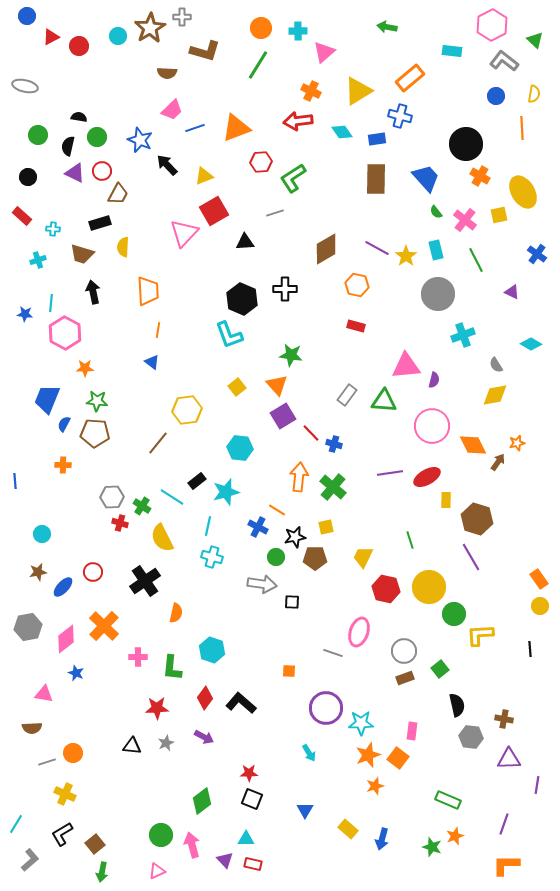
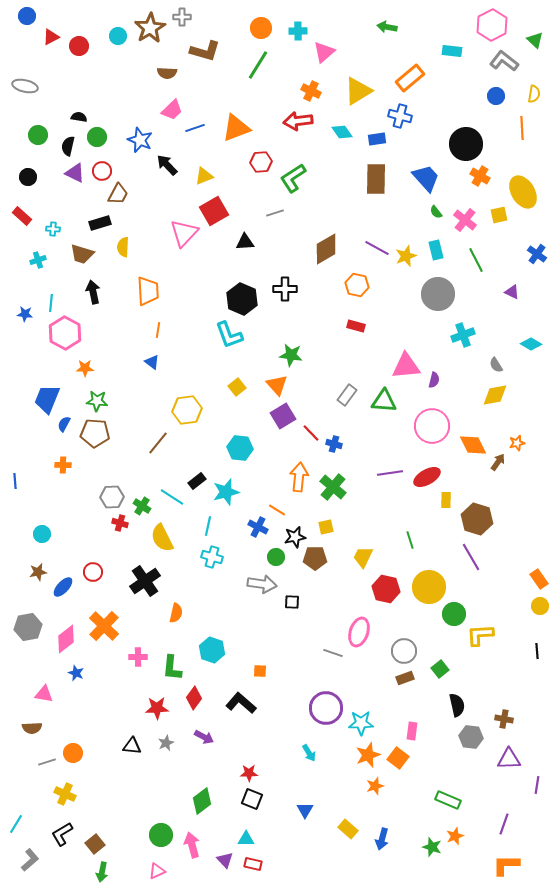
yellow star at (406, 256): rotated 15 degrees clockwise
black line at (530, 649): moved 7 px right, 2 px down
orange square at (289, 671): moved 29 px left
red diamond at (205, 698): moved 11 px left
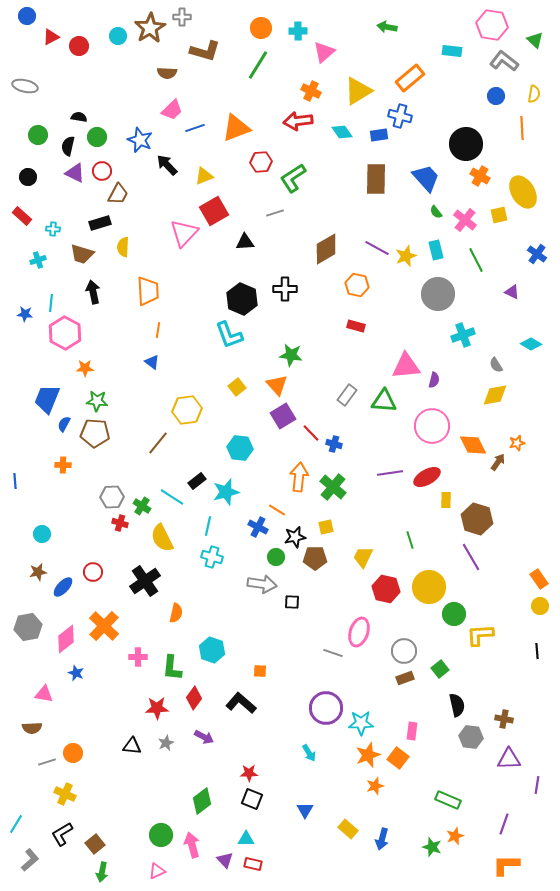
pink hexagon at (492, 25): rotated 24 degrees counterclockwise
blue rectangle at (377, 139): moved 2 px right, 4 px up
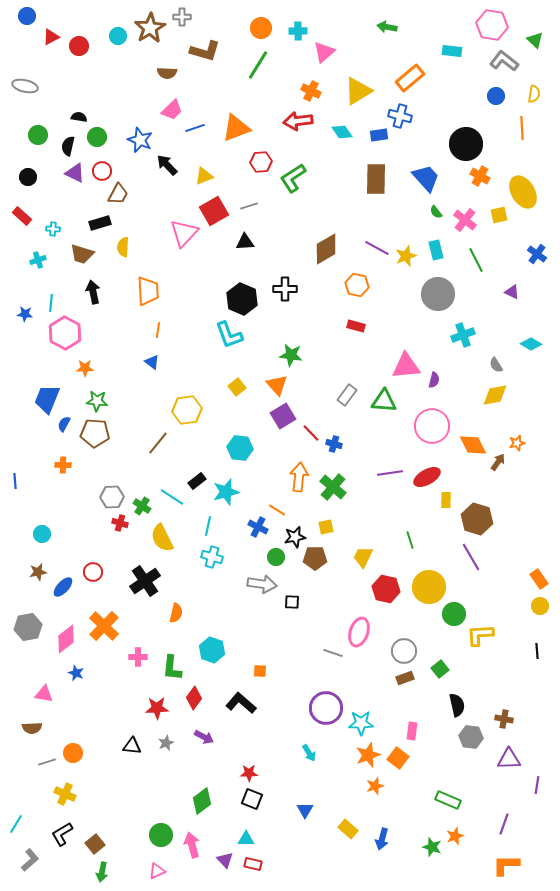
gray line at (275, 213): moved 26 px left, 7 px up
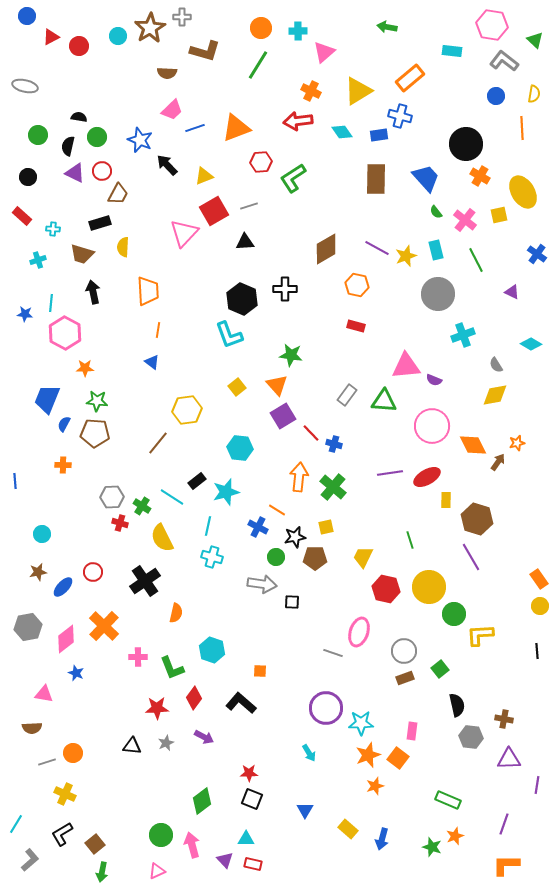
purple semicircle at (434, 380): rotated 98 degrees clockwise
green L-shape at (172, 668): rotated 28 degrees counterclockwise
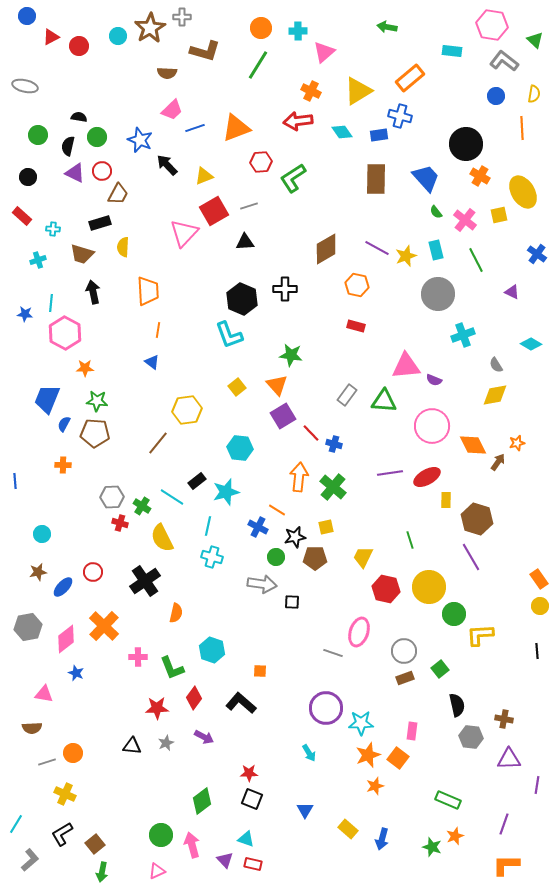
cyan triangle at (246, 839): rotated 18 degrees clockwise
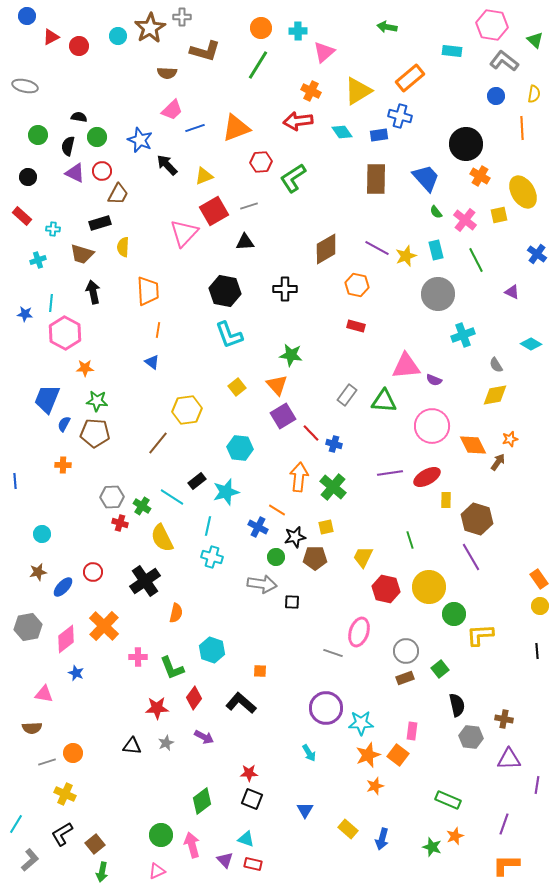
black hexagon at (242, 299): moved 17 px left, 8 px up; rotated 12 degrees counterclockwise
orange star at (517, 443): moved 7 px left, 4 px up
gray circle at (404, 651): moved 2 px right
orange square at (398, 758): moved 3 px up
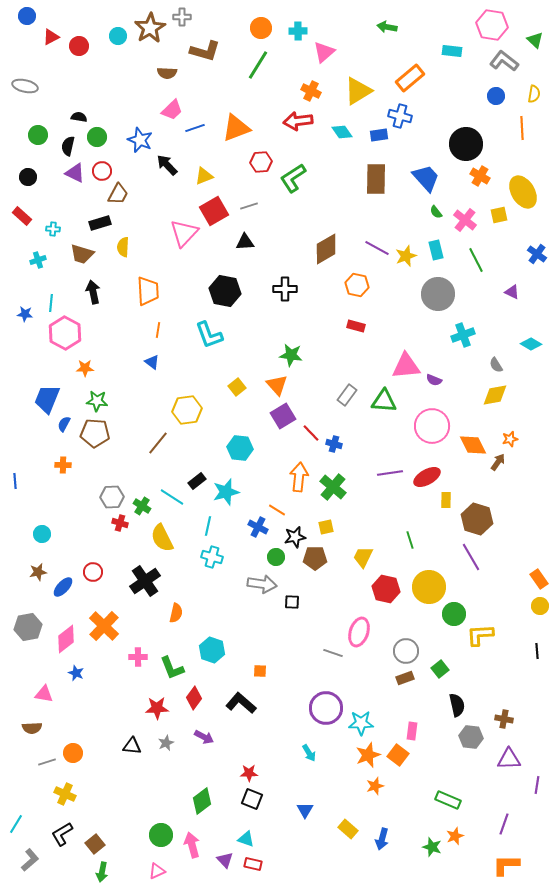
cyan L-shape at (229, 335): moved 20 px left
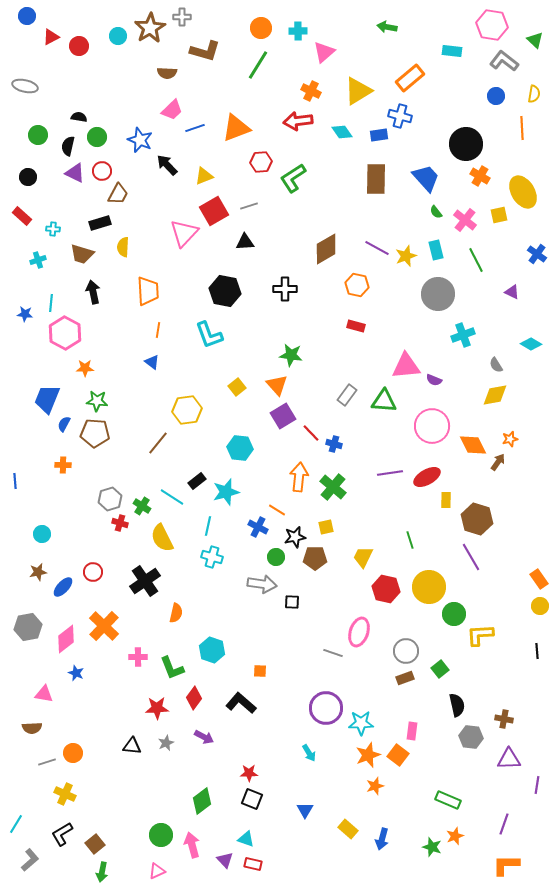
gray hexagon at (112, 497): moved 2 px left, 2 px down; rotated 15 degrees counterclockwise
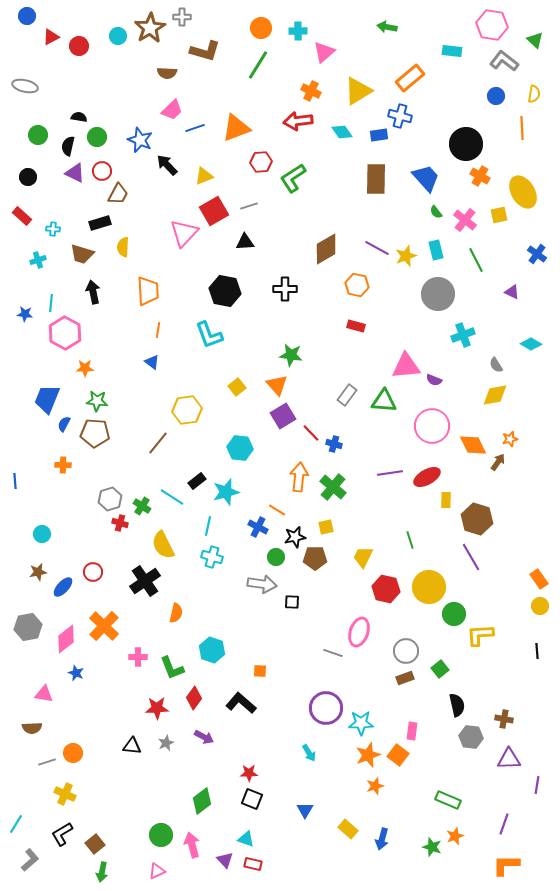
yellow semicircle at (162, 538): moved 1 px right, 7 px down
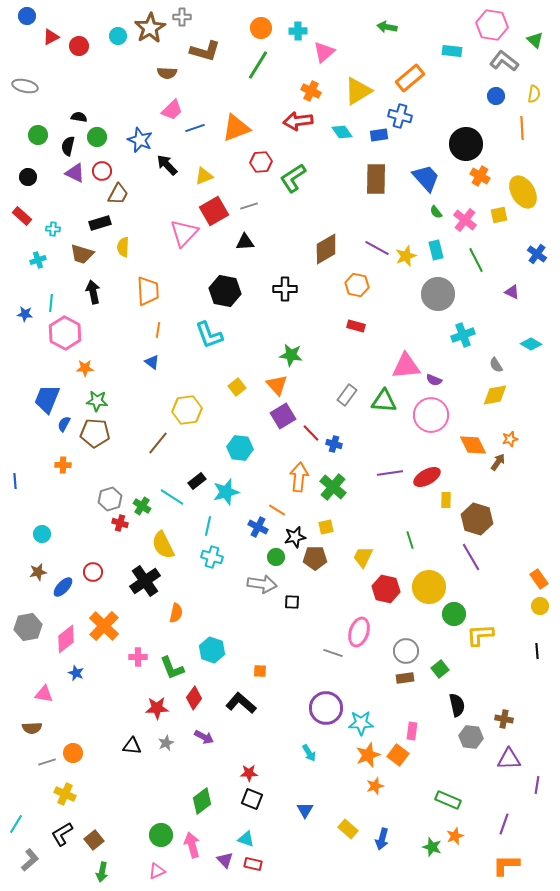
pink circle at (432, 426): moved 1 px left, 11 px up
brown rectangle at (405, 678): rotated 12 degrees clockwise
brown square at (95, 844): moved 1 px left, 4 px up
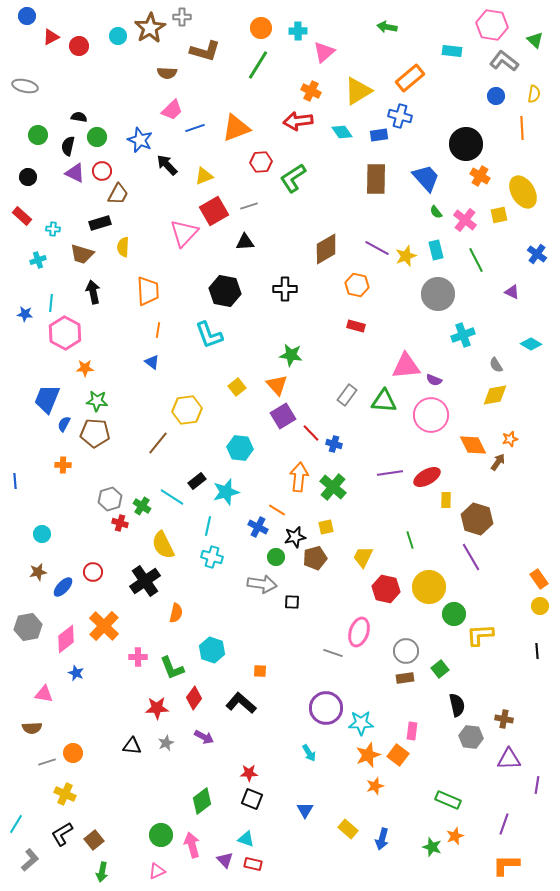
brown pentagon at (315, 558): rotated 15 degrees counterclockwise
